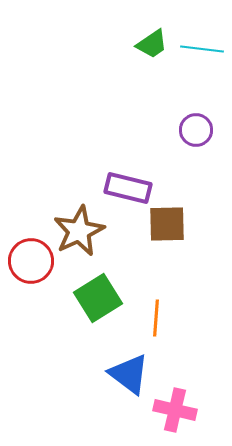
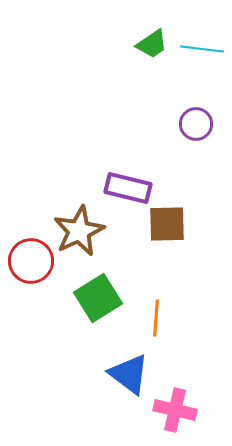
purple circle: moved 6 px up
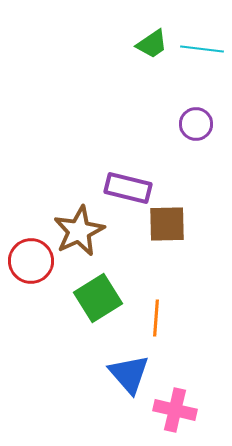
blue triangle: rotated 12 degrees clockwise
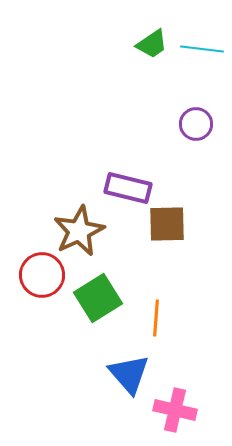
red circle: moved 11 px right, 14 px down
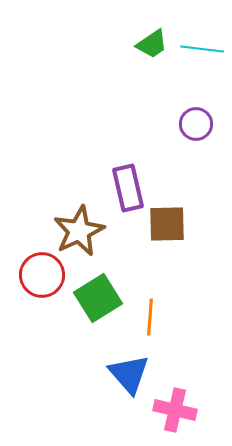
purple rectangle: rotated 63 degrees clockwise
orange line: moved 6 px left, 1 px up
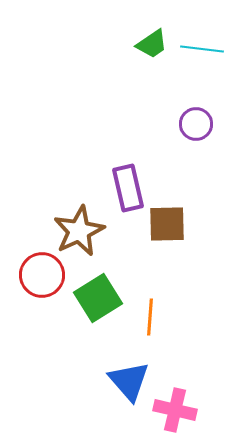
blue triangle: moved 7 px down
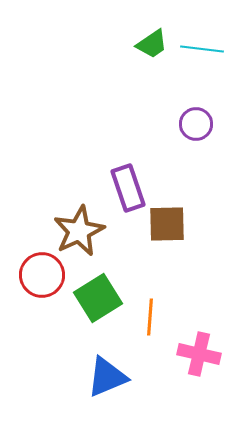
purple rectangle: rotated 6 degrees counterclockwise
blue triangle: moved 22 px left, 4 px up; rotated 48 degrees clockwise
pink cross: moved 24 px right, 56 px up
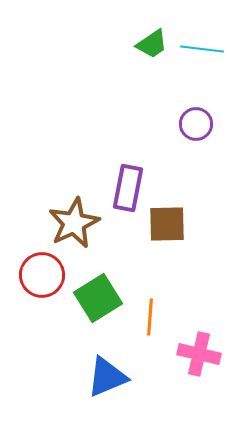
purple rectangle: rotated 30 degrees clockwise
brown star: moved 5 px left, 8 px up
